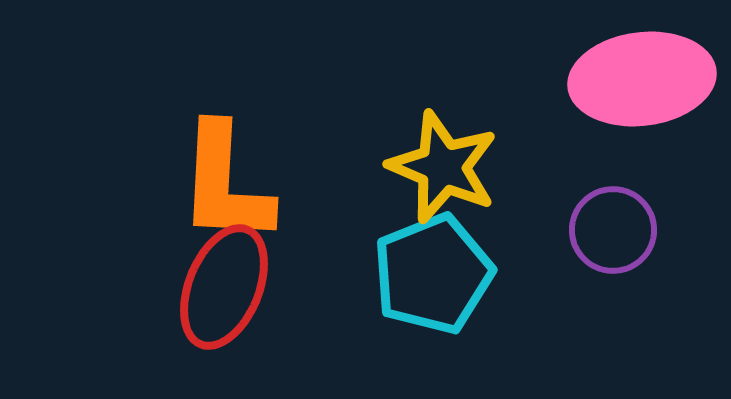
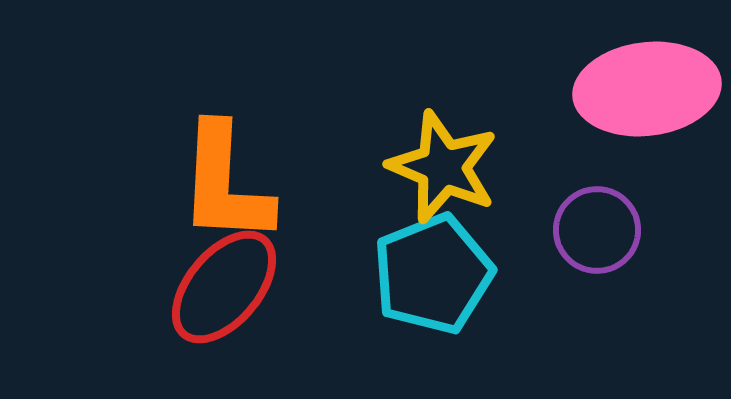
pink ellipse: moved 5 px right, 10 px down
purple circle: moved 16 px left
red ellipse: rotated 18 degrees clockwise
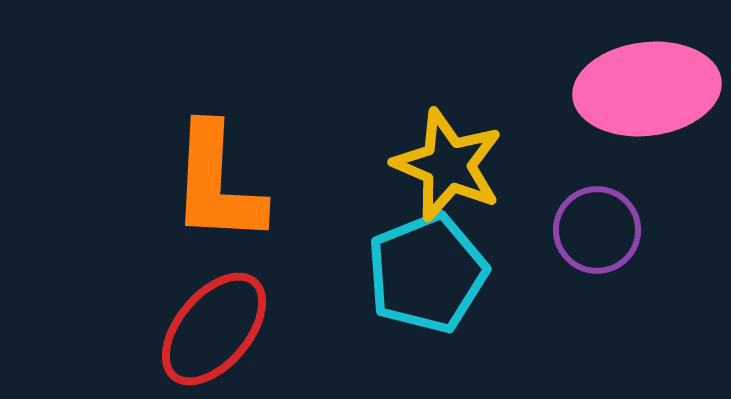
yellow star: moved 5 px right, 2 px up
orange L-shape: moved 8 px left
cyan pentagon: moved 6 px left, 1 px up
red ellipse: moved 10 px left, 42 px down
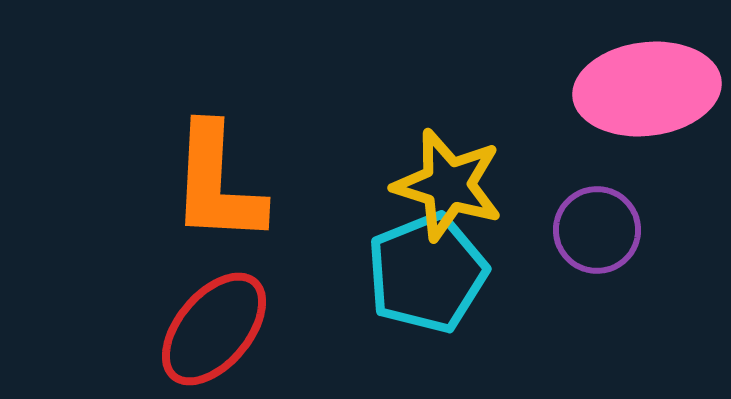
yellow star: moved 20 px down; rotated 6 degrees counterclockwise
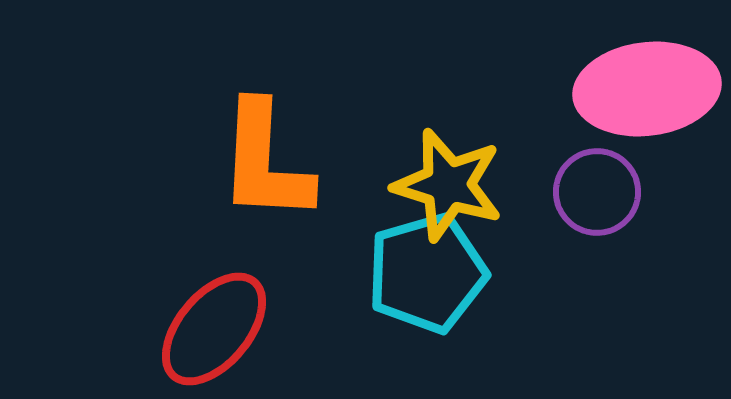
orange L-shape: moved 48 px right, 22 px up
purple circle: moved 38 px up
cyan pentagon: rotated 6 degrees clockwise
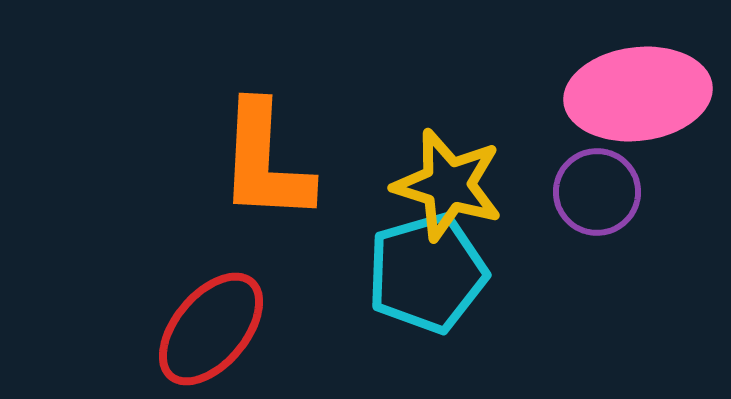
pink ellipse: moved 9 px left, 5 px down
red ellipse: moved 3 px left
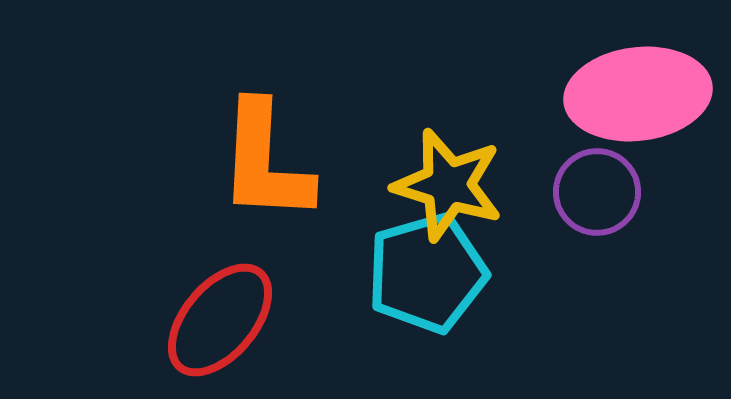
red ellipse: moved 9 px right, 9 px up
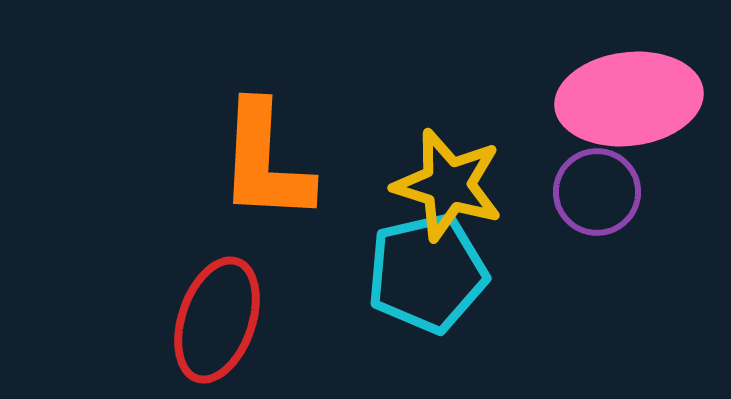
pink ellipse: moved 9 px left, 5 px down
cyan pentagon: rotated 3 degrees clockwise
red ellipse: moved 3 px left; rotated 21 degrees counterclockwise
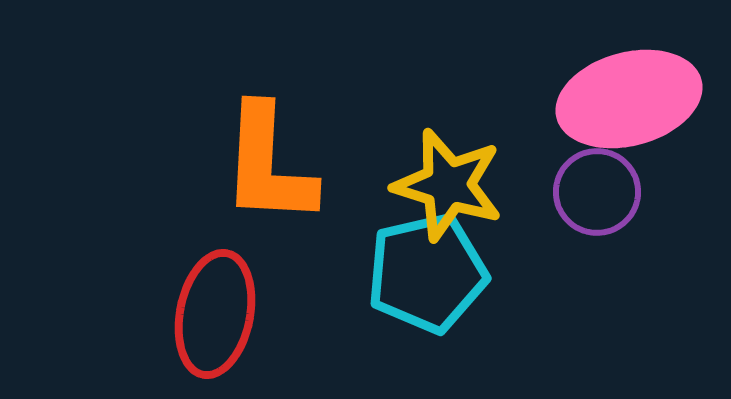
pink ellipse: rotated 8 degrees counterclockwise
orange L-shape: moved 3 px right, 3 px down
red ellipse: moved 2 px left, 6 px up; rotated 8 degrees counterclockwise
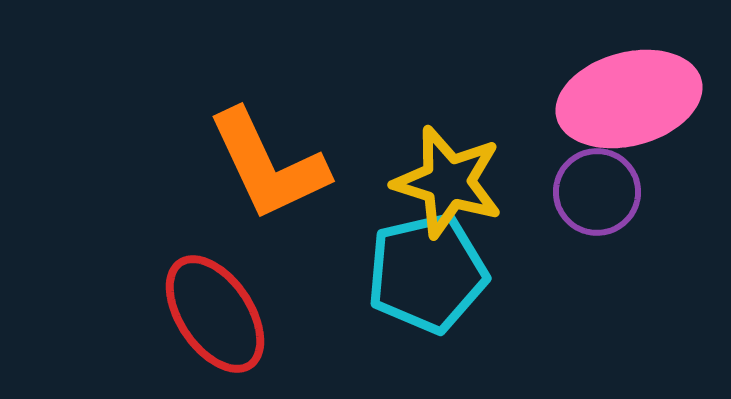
orange L-shape: rotated 28 degrees counterclockwise
yellow star: moved 3 px up
red ellipse: rotated 45 degrees counterclockwise
